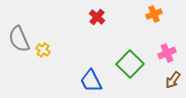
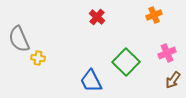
orange cross: moved 1 px down
yellow cross: moved 5 px left, 8 px down; rotated 24 degrees counterclockwise
green square: moved 4 px left, 2 px up
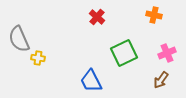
orange cross: rotated 35 degrees clockwise
green square: moved 2 px left, 9 px up; rotated 20 degrees clockwise
brown arrow: moved 12 px left
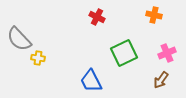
red cross: rotated 14 degrees counterclockwise
gray semicircle: rotated 20 degrees counterclockwise
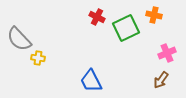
green square: moved 2 px right, 25 px up
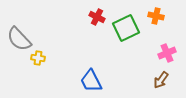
orange cross: moved 2 px right, 1 px down
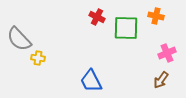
green square: rotated 28 degrees clockwise
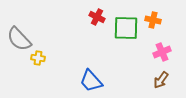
orange cross: moved 3 px left, 4 px down
pink cross: moved 5 px left, 1 px up
blue trapezoid: rotated 15 degrees counterclockwise
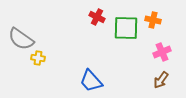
gray semicircle: moved 2 px right; rotated 12 degrees counterclockwise
